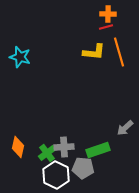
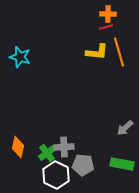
yellow L-shape: moved 3 px right
green rectangle: moved 24 px right, 14 px down; rotated 30 degrees clockwise
gray pentagon: moved 3 px up
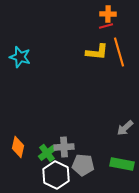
red line: moved 1 px up
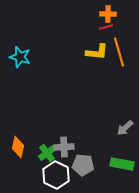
red line: moved 1 px down
